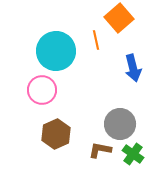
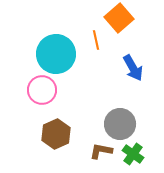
cyan circle: moved 3 px down
blue arrow: rotated 16 degrees counterclockwise
brown L-shape: moved 1 px right, 1 px down
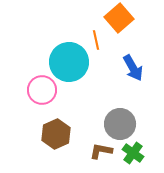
cyan circle: moved 13 px right, 8 px down
green cross: moved 1 px up
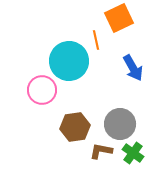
orange square: rotated 16 degrees clockwise
cyan circle: moved 1 px up
brown hexagon: moved 19 px right, 7 px up; rotated 16 degrees clockwise
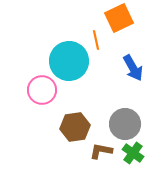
gray circle: moved 5 px right
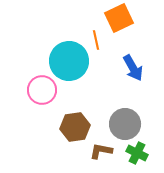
green cross: moved 4 px right; rotated 10 degrees counterclockwise
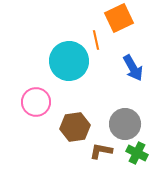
pink circle: moved 6 px left, 12 px down
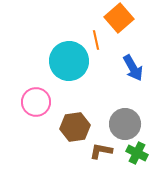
orange square: rotated 16 degrees counterclockwise
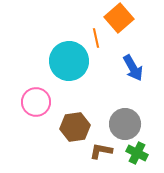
orange line: moved 2 px up
